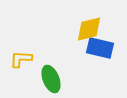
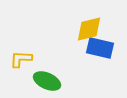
green ellipse: moved 4 px left, 2 px down; rotated 44 degrees counterclockwise
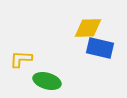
yellow diamond: moved 1 px left, 1 px up; rotated 12 degrees clockwise
green ellipse: rotated 8 degrees counterclockwise
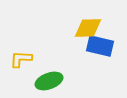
blue rectangle: moved 2 px up
green ellipse: moved 2 px right; rotated 36 degrees counterclockwise
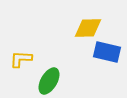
blue rectangle: moved 7 px right, 6 px down
green ellipse: rotated 40 degrees counterclockwise
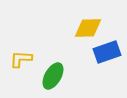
blue rectangle: rotated 32 degrees counterclockwise
green ellipse: moved 4 px right, 5 px up
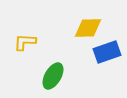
yellow L-shape: moved 4 px right, 17 px up
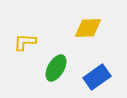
blue rectangle: moved 10 px left, 25 px down; rotated 16 degrees counterclockwise
green ellipse: moved 3 px right, 8 px up
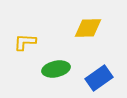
green ellipse: moved 1 px down; rotated 48 degrees clockwise
blue rectangle: moved 2 px right, 1 px down
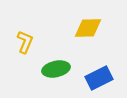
yellow L-shape: rotated 110 degrees clockwise
blue rectangle: rotated 8 degrees clockwise
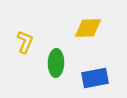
green ellipse: moved 6 px up; rotated 76 degrees counterclockwise
blue rectangle: moved 4 px left; rotated 16 degrees clockwise
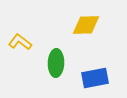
yellow diamond: moved 2 px left, 3 px up
yellow L-shape: moved 5 px left; rotated 75 degrees counterclockwise
